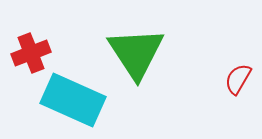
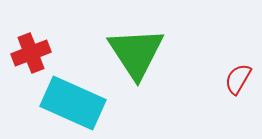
cyan rectangle: moved 3 px down
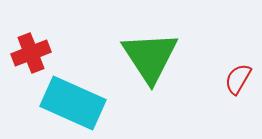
green triangle: moved 14 px right, 4 px down
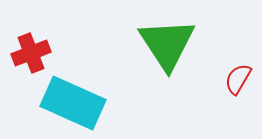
green triangle: moved 17 px right, 13 px up
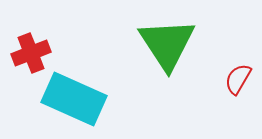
cyan rectangle: moved 1 px right, 4 px up
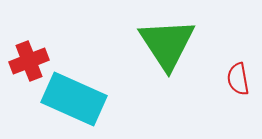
red cross: moved 2 px left, 8 px down
red semicircle: rotated 40 degrees counterclockwise
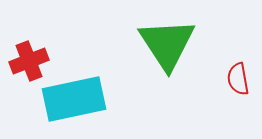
cyan rectangle: rotated 36 degrees counterclockwise
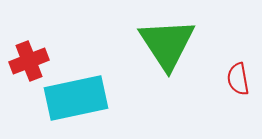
cyan rectangle: moved 2 px right, 1 px up
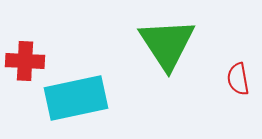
red cross: moved 4 px left; rotated 24 degrees clockwise
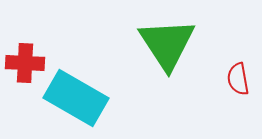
red cross: moved 2 px down
cyan rectangle: rotated 42 degrees clockwise
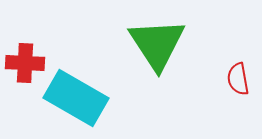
green triangle: moved 10 px left
